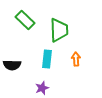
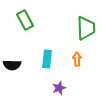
green rectangle: rotated 18 degrees clockwise
green trapezoid: moved 27 px right, 2 px up
orange arrow: moved 1 px right
purple star: moved 17 px right
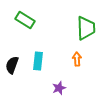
green rectangle: rotated 30 degrees counterclockwise
cyan rectangle: moved 9 px left, 2 px down
black semicircle: rotated 108 degrees clockwise
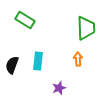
orange arrow: moved 1 px right
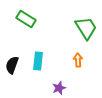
green rectangle: moved 1 px right, 1 px up
green trapezoid: rotated 30 degrees counterclockwise
orange arrow: moved 1 px down
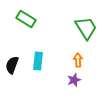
purple star: moved 15 px right, 8 px up
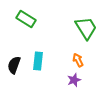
orange arrow: rotated 24 degrees counterclockwise
black semicircle: moved 2 px right
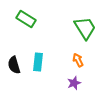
green trapezoid: moved 1 px left
cyan rectangle: moved 1 px down
black semicircle: rotated 36 degrees counterclockwise
purple star: moved 3 px down
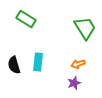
orange arrow: moved 4 px down; rotated 80 degrees counterclockwise
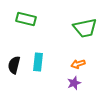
green rectangle: rotated 18 degrees counterclockwise
green trapezoid: rotated 110 degrees clockwise
black semicircle: rotated 30 degrees clockwise
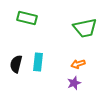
green rectangle: moved 1 px right, 1 px up
black semicircle: moved 2 px right, 1 px up
